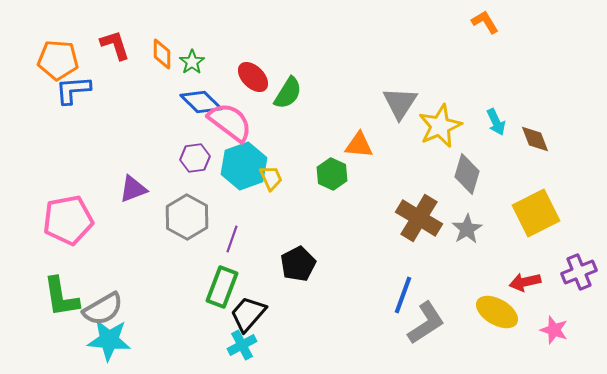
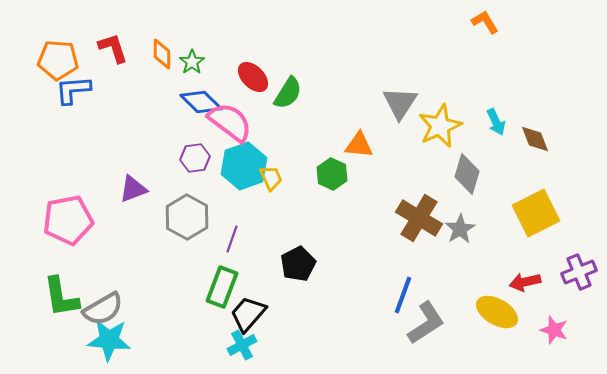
red L-shape: moved 2 px left, 3 px down
gray star: moved 7 px left
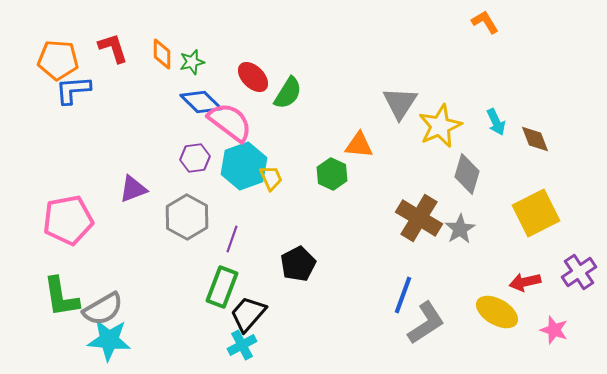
green star: rotated 20 degrees clockwise
purple cross: rotated 12 degrees counterclockwise
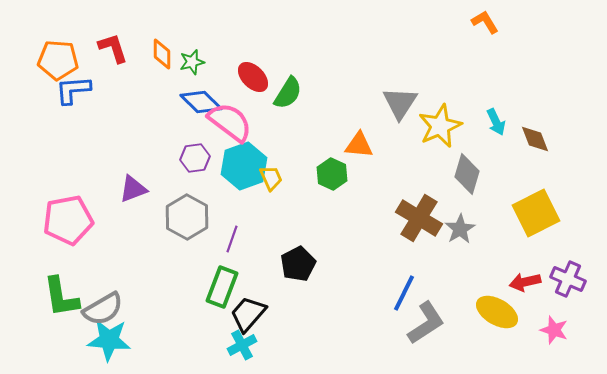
purple cross: moved 11 px left, 7 px down; rotated 32 degrees counterclockwise
blue line: moved 1 px right, 2 px up; rotated 6 degrees clockwise
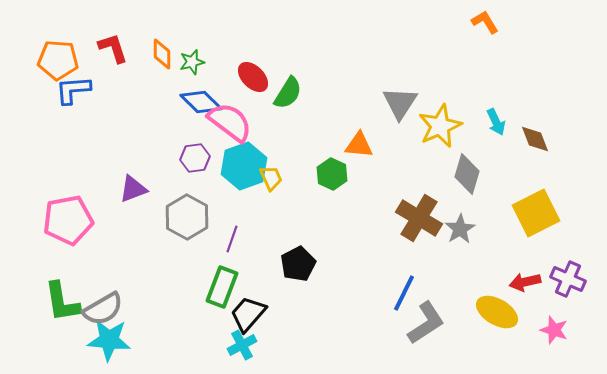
green L-shape: moved 1 px right, 5 px down
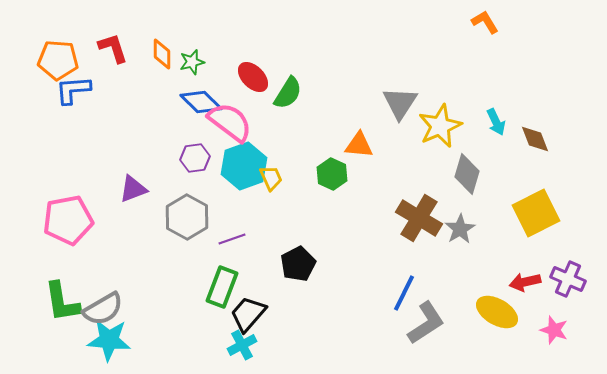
purple line: rotated 52 degrees clockwise
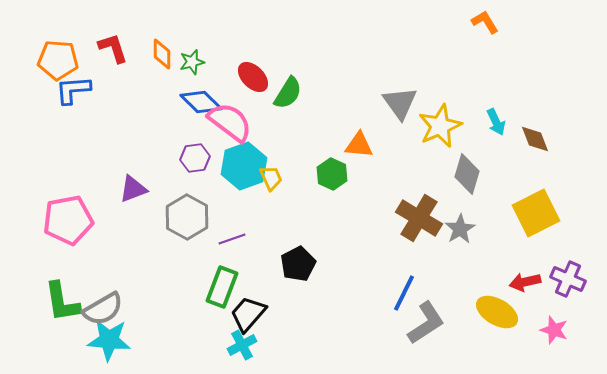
gray triangle: rotated 9 degrees counterclockwise
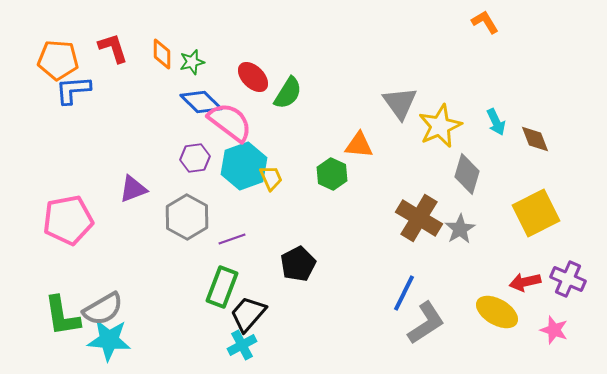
green L-shape: moved 14 px down
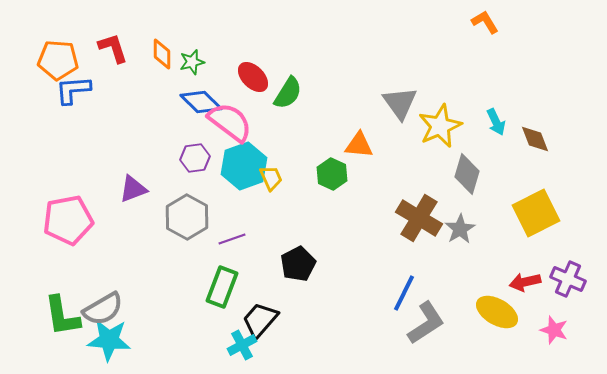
black trapezoid: moved 12 px right, 6 px down
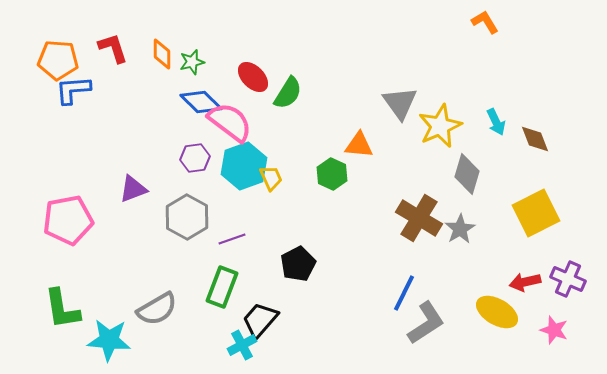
gray semicircle: moved 54 px right
green L-shape: moved 7 px up
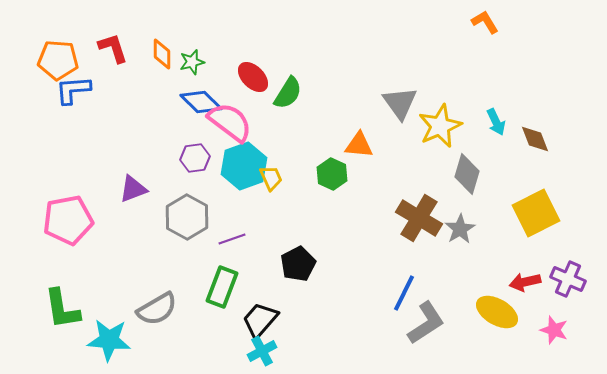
cyan cross: moved 20 px right, 6 px down
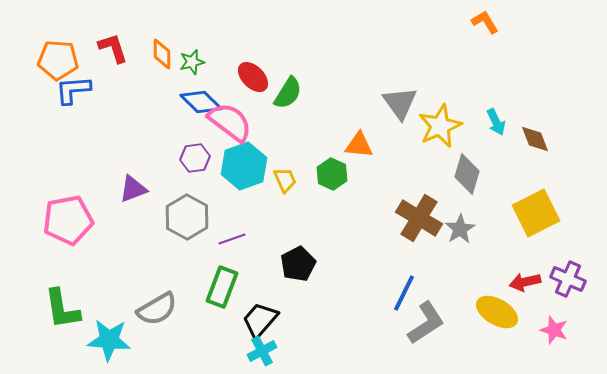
yellow trapezoid: moved 14 px right, 2 px down
